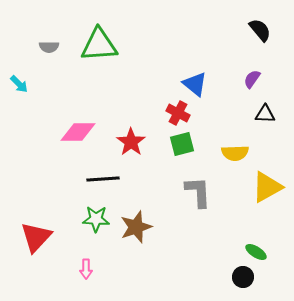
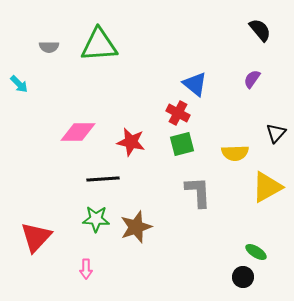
black triangle: moved 11 px right, 19 px down; rotated 50 degrees counterclockwise
red star: rotated 24 degrees counterclockwise
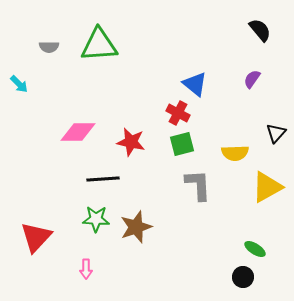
gray L-shape: moved 7 px up
green ellipse: moved 1 px left, 3 px up
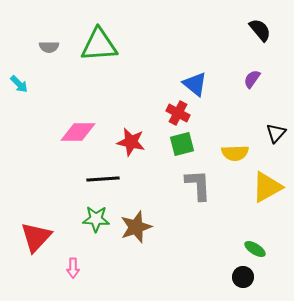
pink arrow: moved 13 px left, 1 px up
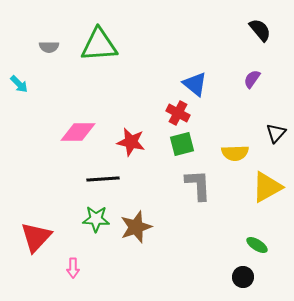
green ellipse: moved 2 px right, 4 px up
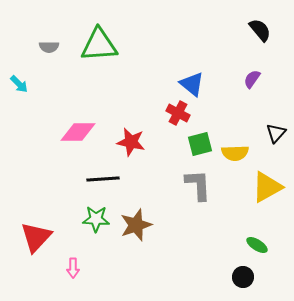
blue triangle: moved 3 px left
green square: moved 18 px right
brown star: moved 2 px up
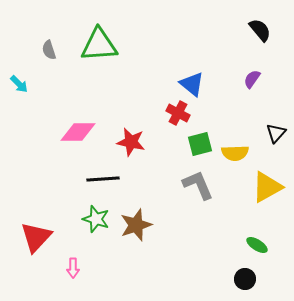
gray semicircle: moved 3 px down; rotated 72 degrees clockwise
gray L-shape: rotated 20 degrees counterclockwise
green star: rotated 16 degrees clockwise
black circle: moved 2 px right, 2 px down
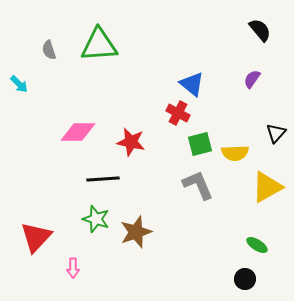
brown star: moved 7 px down
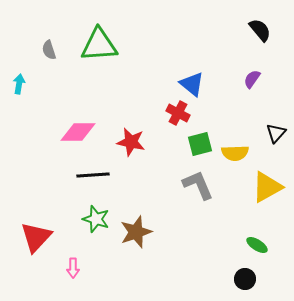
cyan arrow: rotated 126 degrees counterclockwise
black line: moved 10 px left, 4 px up
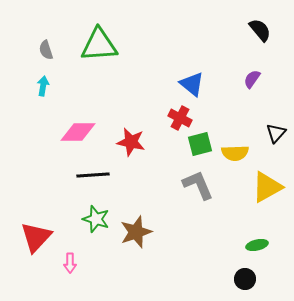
gray semicircle: moved 3 px left
cyan arrow: moved 24 px right, 2 px down
red cross: moved 2 px right, 5 px down
green ellipse: rotated 45 degrees counterclockwise
pink arrow: moved 3 px left, 5 px up
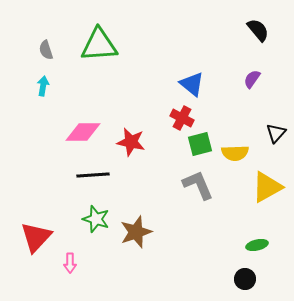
black semicircle: moved 2 px left
red cross: moved 2 px right
pink diamond: moved 5 px right
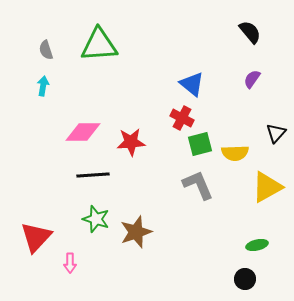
black semicircle: moved 8 px left, 2 px down
red star: rotated 16 degrees counterclockwise
